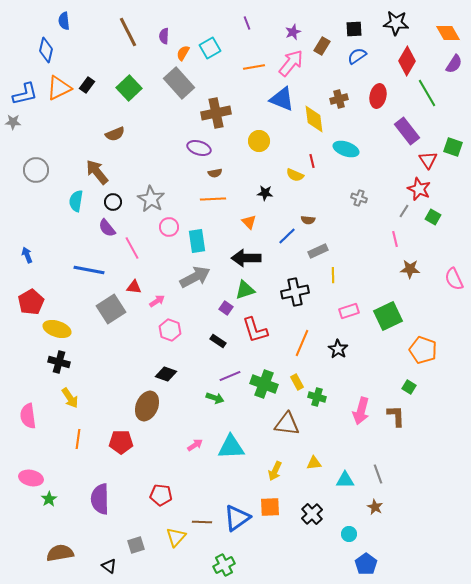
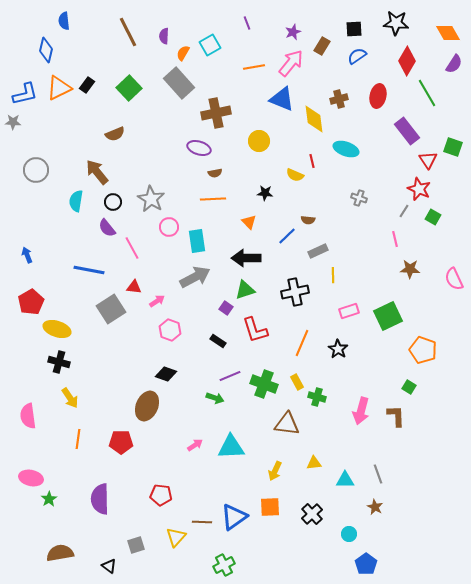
cyan square at (210, 48): moved 3 px up
blue triangle at (237, 518): moved 3 px left, 1 px up
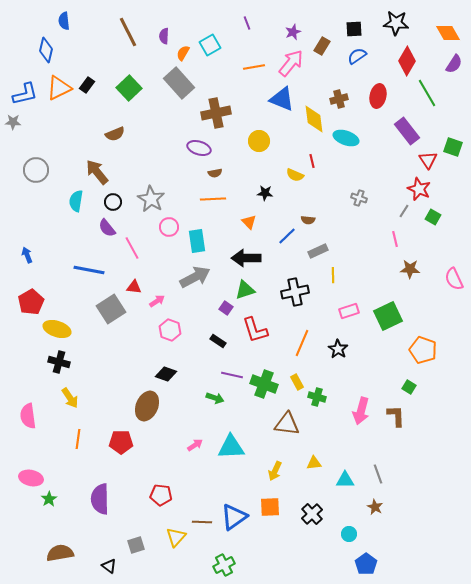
cyan ellipse at (346, 149): moved 11 px up
purple line at (230, 376): moved 2 px right, 1 px up; rotated 35 degrees clockwise
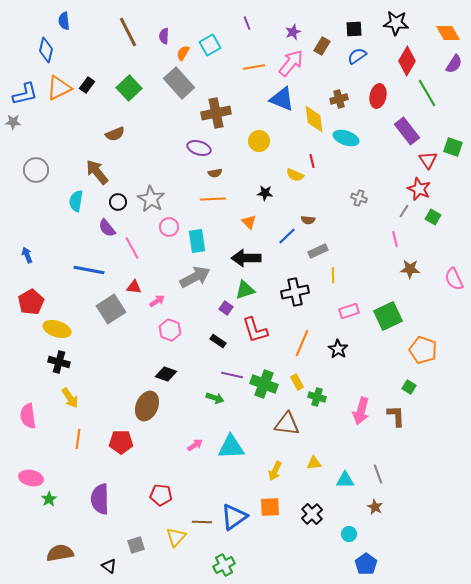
black circle at (113, 202): moved 5 px right
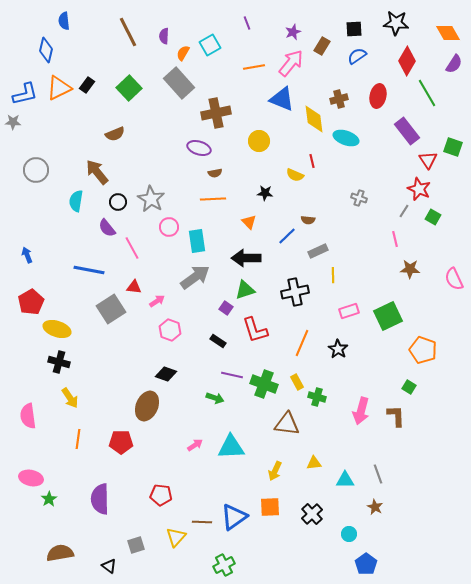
gray arrow at (195, 277): rotated 8 degrees counterclockwise
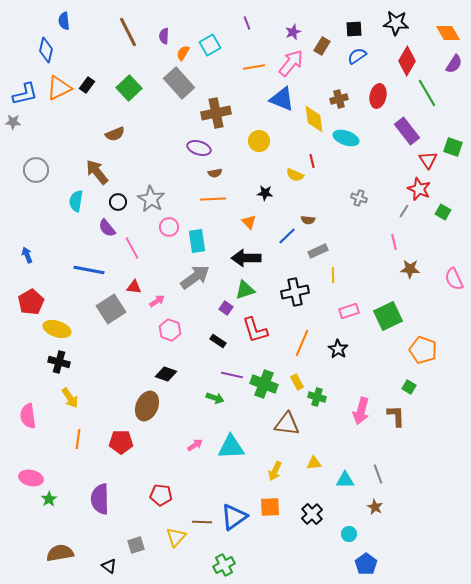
green square at (433, 217): moved 10 px right, 5 px up
pink line at (395, 239): moved 1 px left, 3 px down
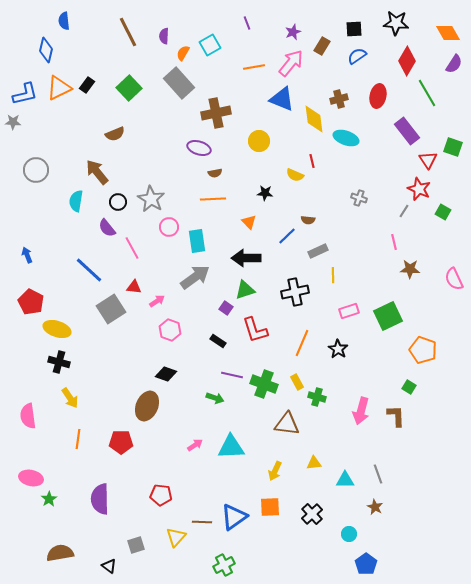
blue line at (89, 270): rotated 32 degrees clockwise
red pentagon at (31, 302): rotated 15 degrees counterclockwise
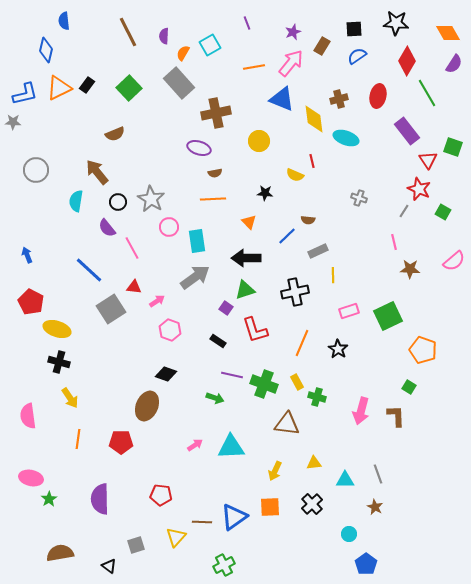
pink semicircle at (454, 279): moved 18 px up; rotated 105 degrees counterclockwise
black cross at (312, 514): moved 10 px up
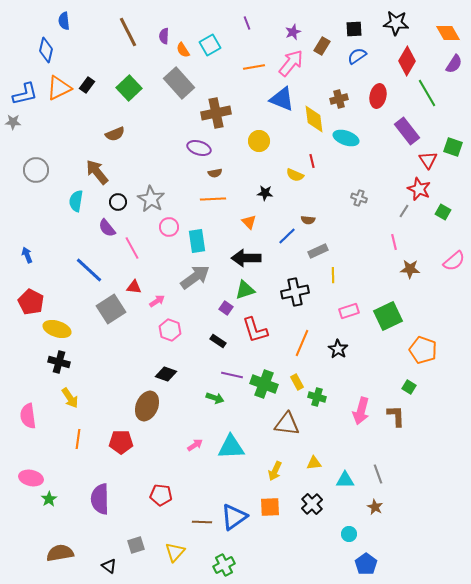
orange semicircle at (183, 53): moved 3 px up; rotated 63 degrees counterclockwise
yellow triangle at (176, 537): moved 1 px left, 15 px down
